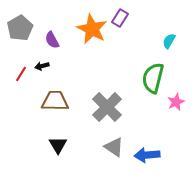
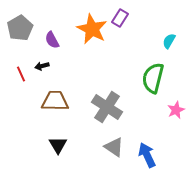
red line: rotated 56 degrees counterclockwise
pink star: moved 8 px down
gray cross: rotated 12 degrees counterclockwise
blue arrow: rotated 70 degrees clockwise
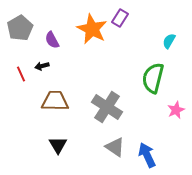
gray triangle: moved 1 px right
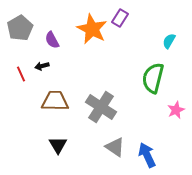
gray cross: moved 6 px left
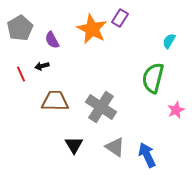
black triangle: moved 16 px right
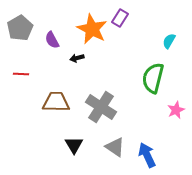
black arrow: moved 35 px right, 8 px up
red line: rotated 63 degrees counterclockwise
brown trapezoid: moved 1 px right, 1 px down
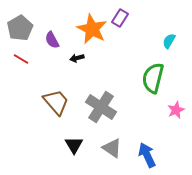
red line: moved 15 px up; rotated 28 degrees clockwise
brown trapezoid: rotated 48 degrees clockwise
gray triangle: moved 3 px left, 1 px down
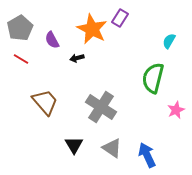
brown trapezoid: moved 11 px left
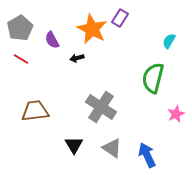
brown trapezoid: moved 10 px left, 9 px down; rotated 56 degrees counterclockwise
pink star: moved 4 px down
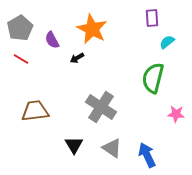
purple rectangle: moved 32 px right; rotated 36 degrees counterclockwise
cyan semicircle: moved 2 px left, 1 px down; rotated 21 degrees clockwise
black arrow: rotated 16 degrees counterclockwise
pink star: rotated 30 degrees clockwise
